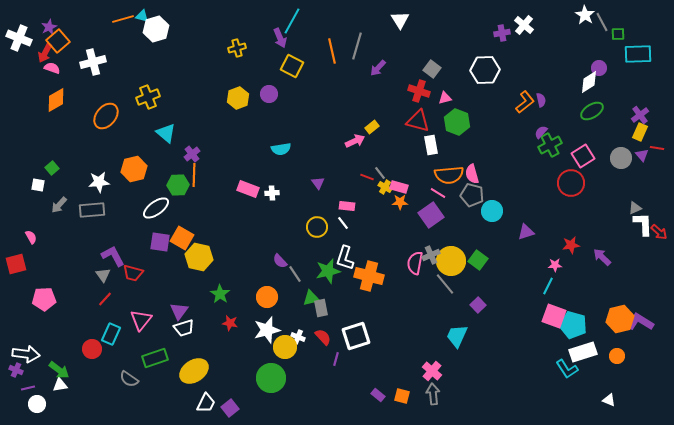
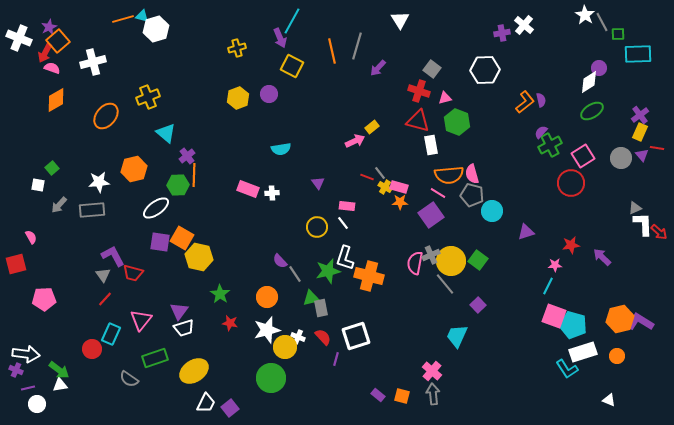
purple cross at (192, 154): moved 5 px left, 2 px down
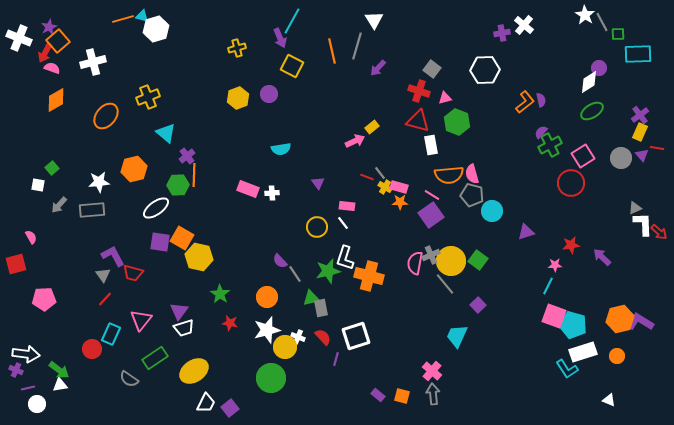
white triangle at (400, 20): moved 26 px left
pink line at (438, 193): moved 6 px left, 2 px down
green rectangle at (155, 358): rotated 15 degrees counterclockwise
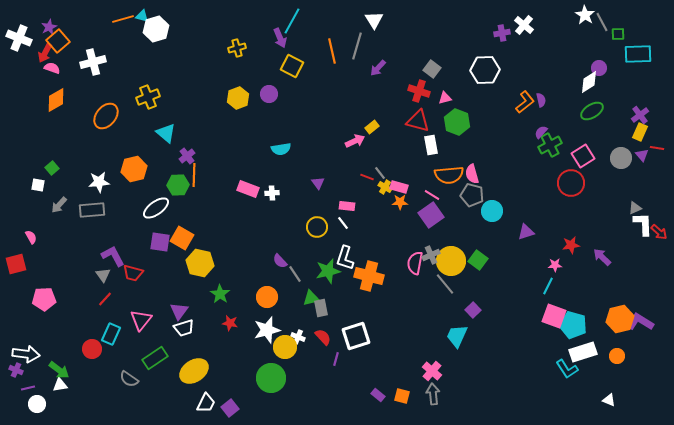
yellow hexagon at (199, 257): moved 1 px right, 6 px down
purple square at (478, 305): moved 5 px left, 5 px down
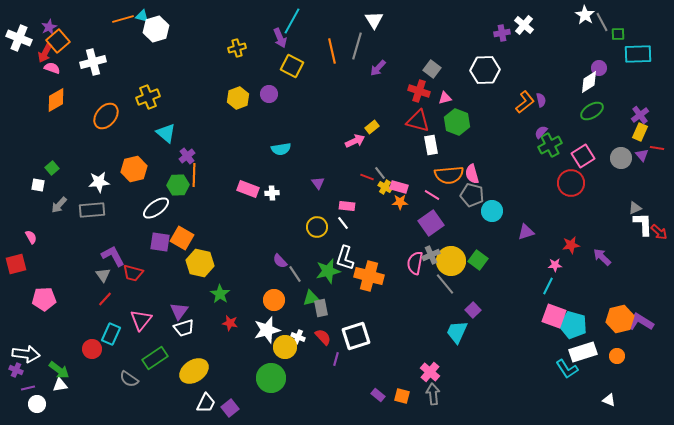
purple square at (431, 215): moved 8 px down
orange circle at (267, 297): moved 7 px right, 3 px down
cyan trapezoid at (457, 336): moved 4 px up
pink cross at (432, 371): moved 2 px left, 1 px down
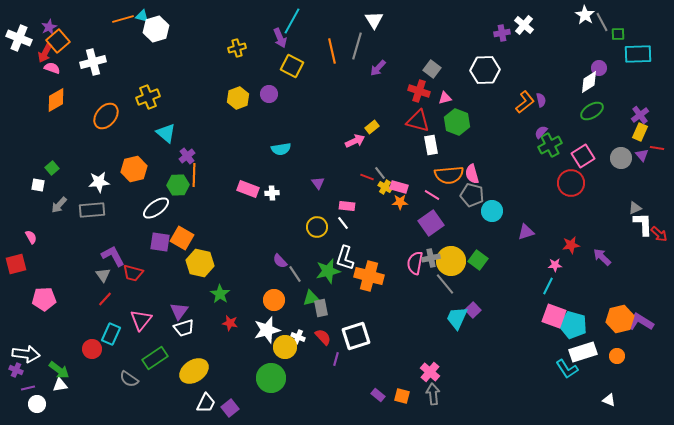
red arrow at (659, 232): moved 2 px down
gray cross at (431, 255): moved 3 px down; rotated 12 degrees clockwise
cyan trapezoid at (457, 332): moved 14 px up
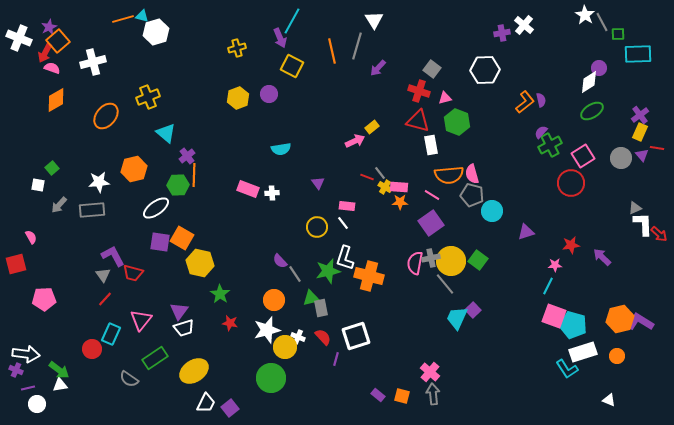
white hexagon at (156, 29): moved 3 px down
pink rectangle at (399, 187): rotated 12 degrees counterclockwise
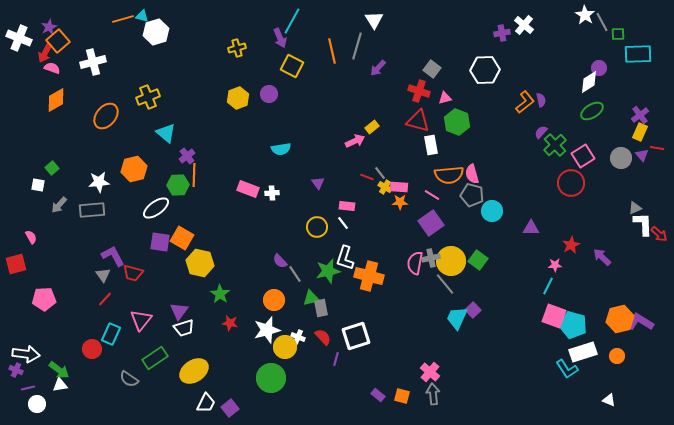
green cross at (550, 145): moved 5 px right; rotated 15 degrees counterclockwise
purple triangle at (526, 232): moved 5 px right, 4 px up; rotated 18 degrees clockwise
red star at (571, 245): rotated 18 degrees counterclockwise
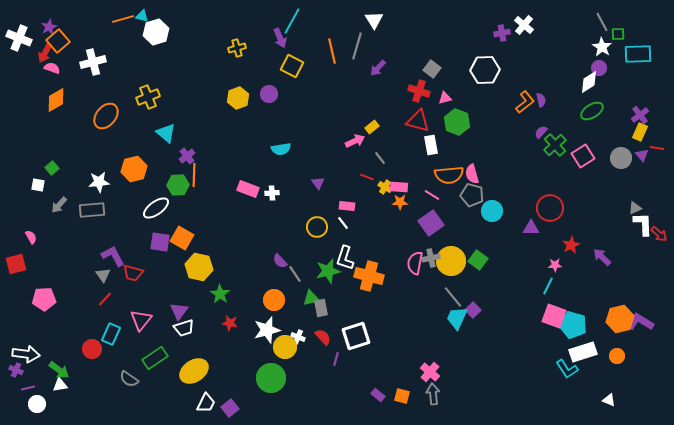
white star at (585, 15): moved 17 px right, 32 px down
gray line at (380, 173): moved 15 px up
red circle at (571, 183): moved 21 px left, 25 px down
yellow hexagon at (200, 263): moved 1 px left, 4 px down
gray line at (445, 284): moved 8 px right, 13 px down
